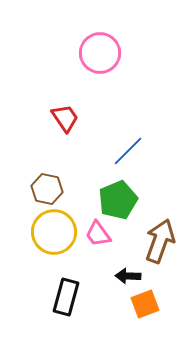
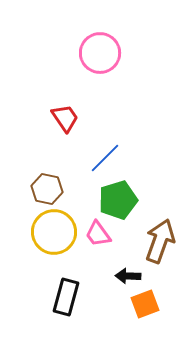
blue line: moved 23 px left, 7 px down
green pentagon: rotated 6 degrees clockwise
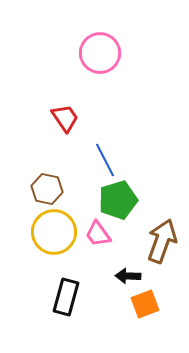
blue line: moved 2 px down; rotated 72 degrees counterclockwise
brown arrow: moved 2 px right
